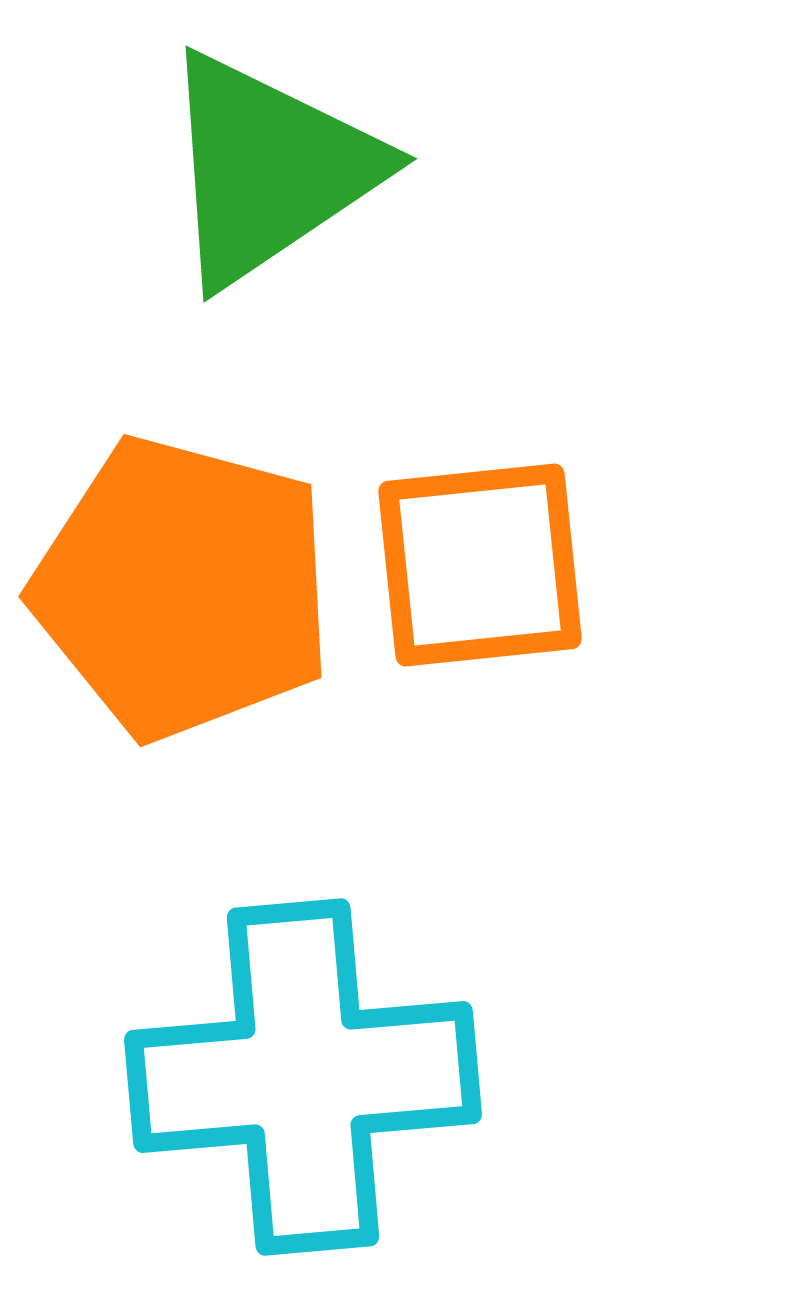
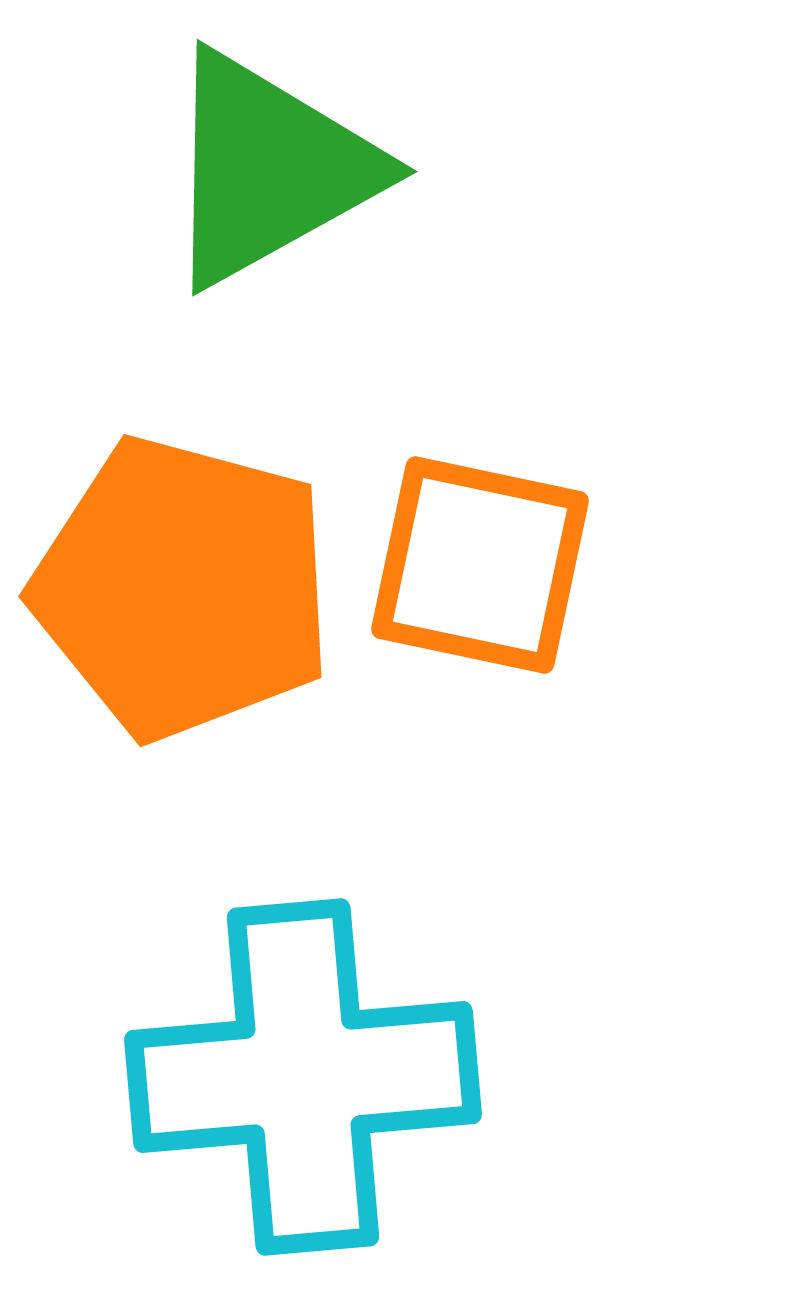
green triangle: rotated 5 degrees clockwise
orange square: rotated 18 degrees clockwise
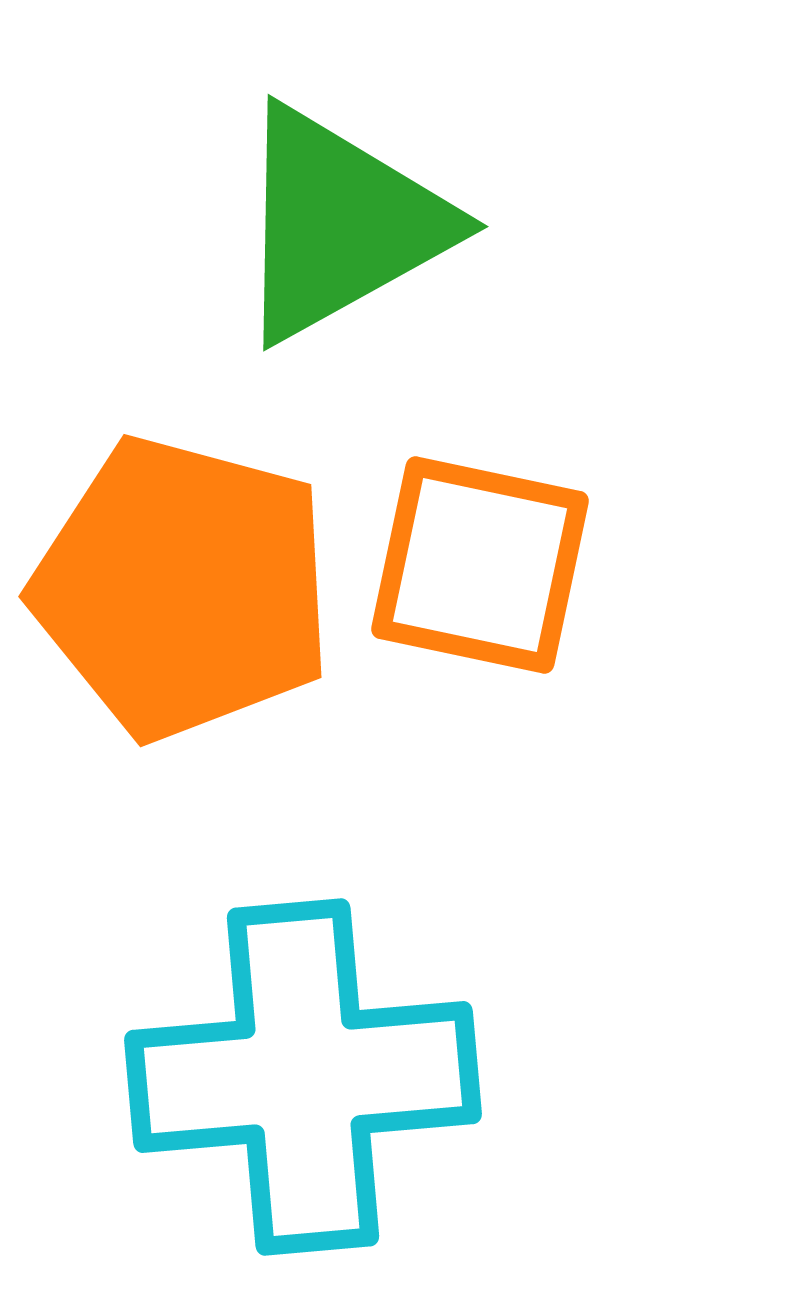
green triangle: moved 71 px right, 55 px down
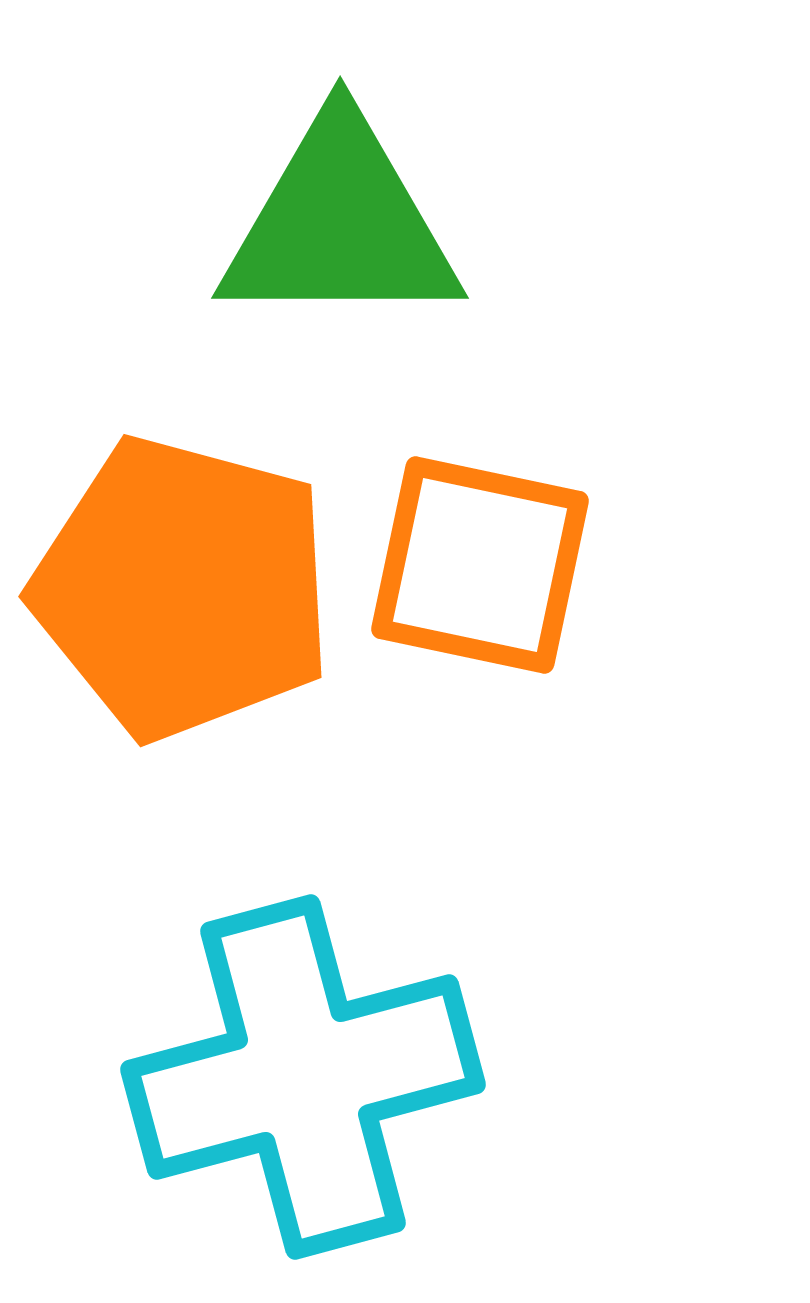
green triangle: rotated 29 degrees clockwise
cyan cross: rotated 10 degrees counterclockwise
